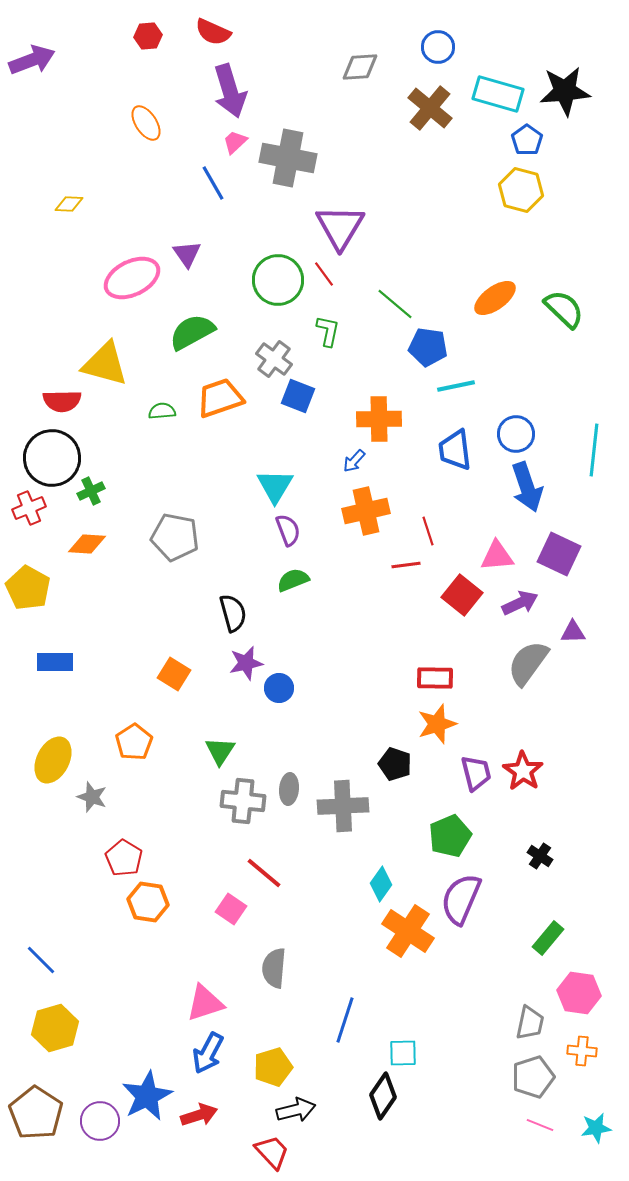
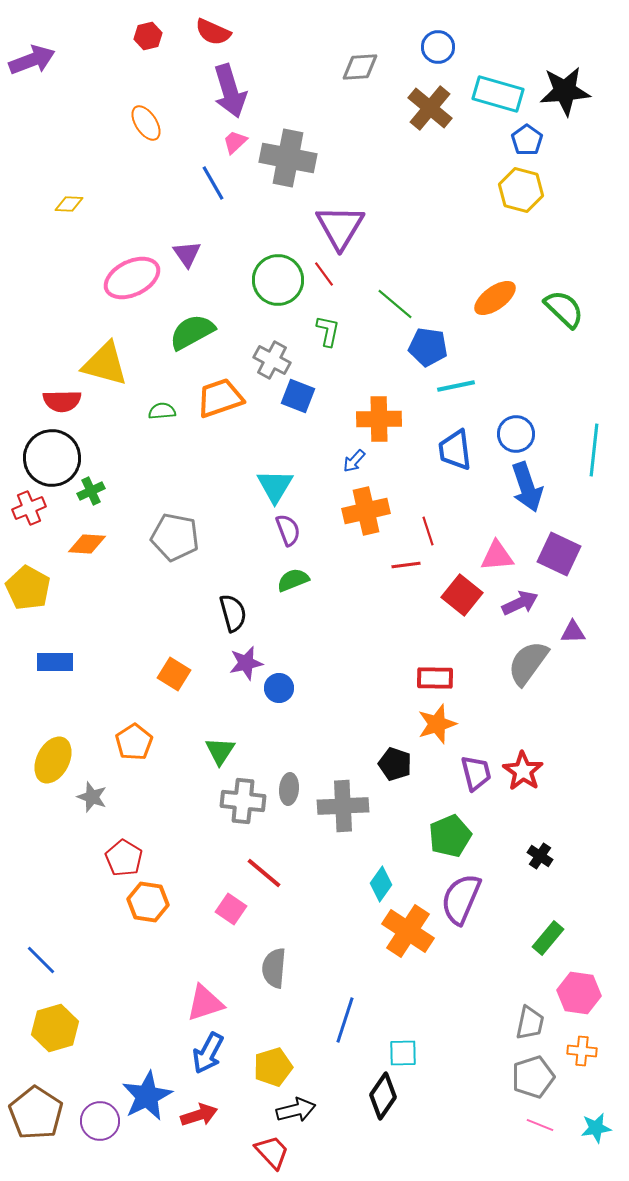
red hexagon at (148, 36): rotated 8 degrees counterclockwise
gray cross at (274, 359): moved 2 px left, 1 px down; rotated 9 degrees counterclockwise
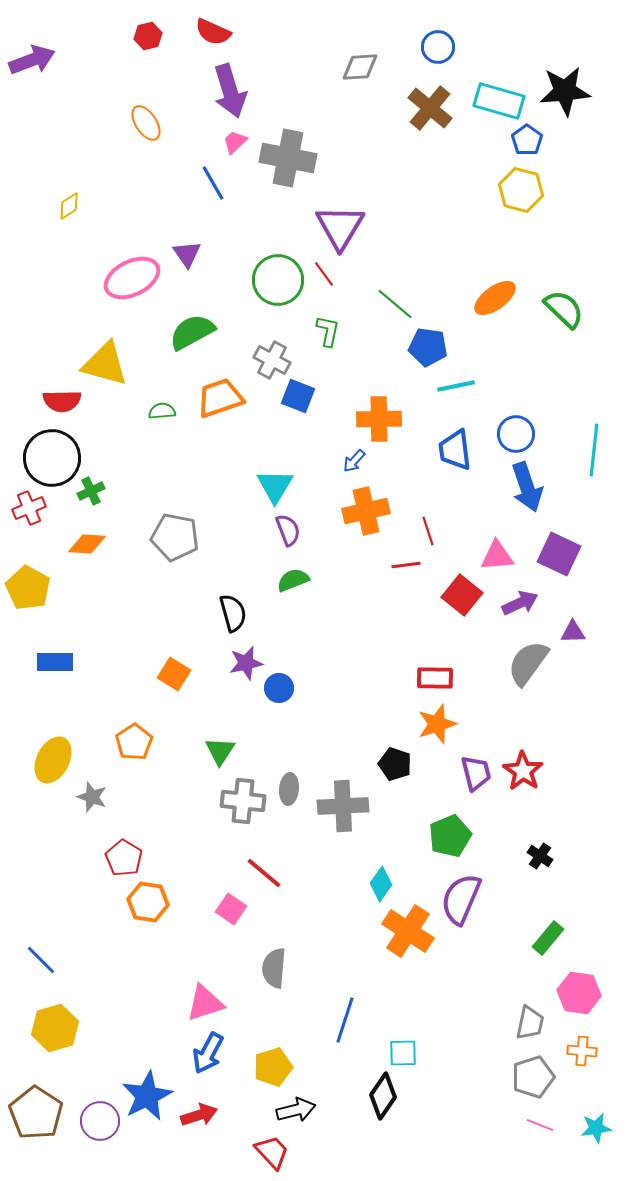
cyan rectangle at (498, 94): moved 1 px right, 7 px down
yellow diamond at (69, 204): moved 2 px down; rotated 36 degrees counterclockwise
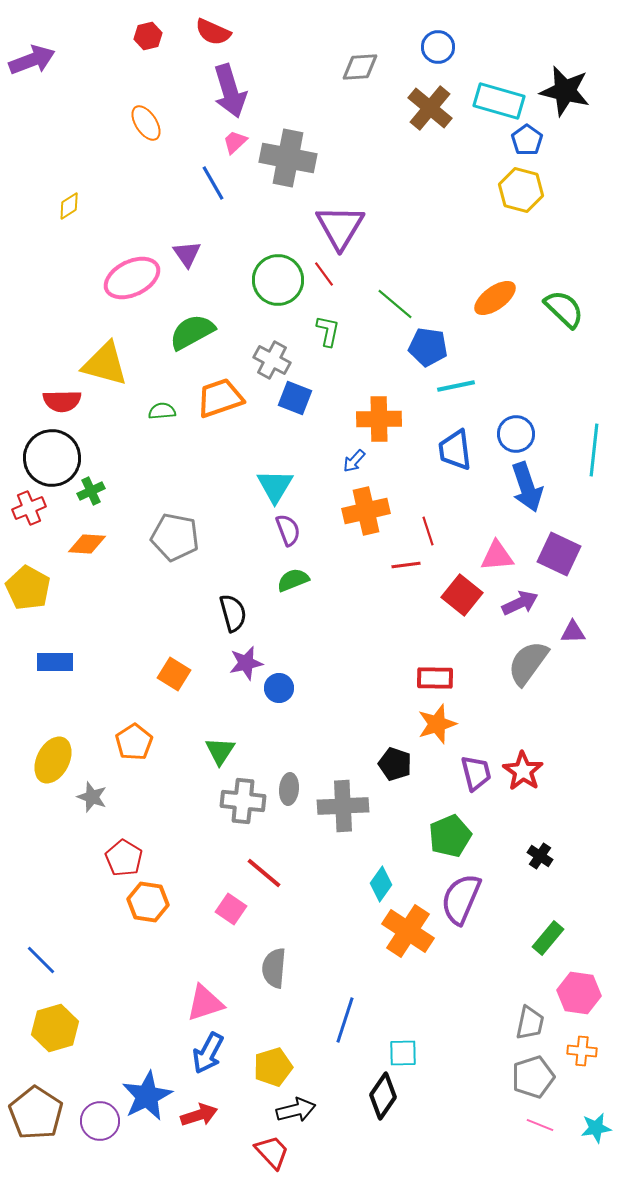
black star at (565, 91): rotated 18 degrees clockwise
blue square at (298, 396): moved 3 px left, 2 px down
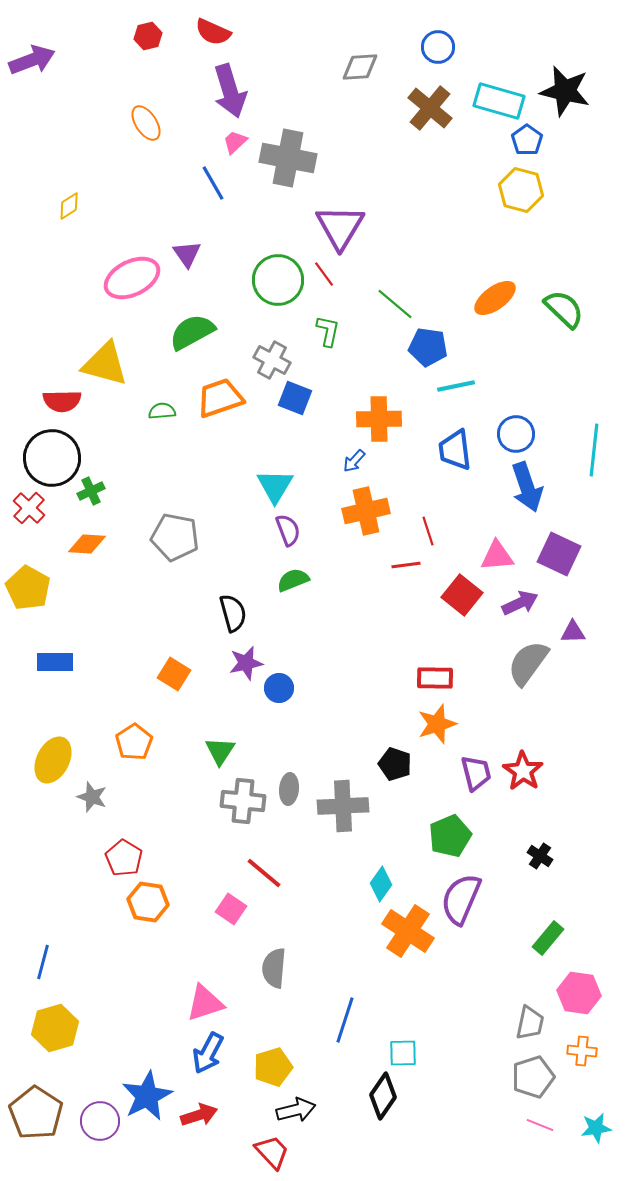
red cross at (29, 508): rotated 24 degrees counterclockwise
blue line at (41, 960): moved 2 px right, 2 px down; rotated 60 degrees clockwise
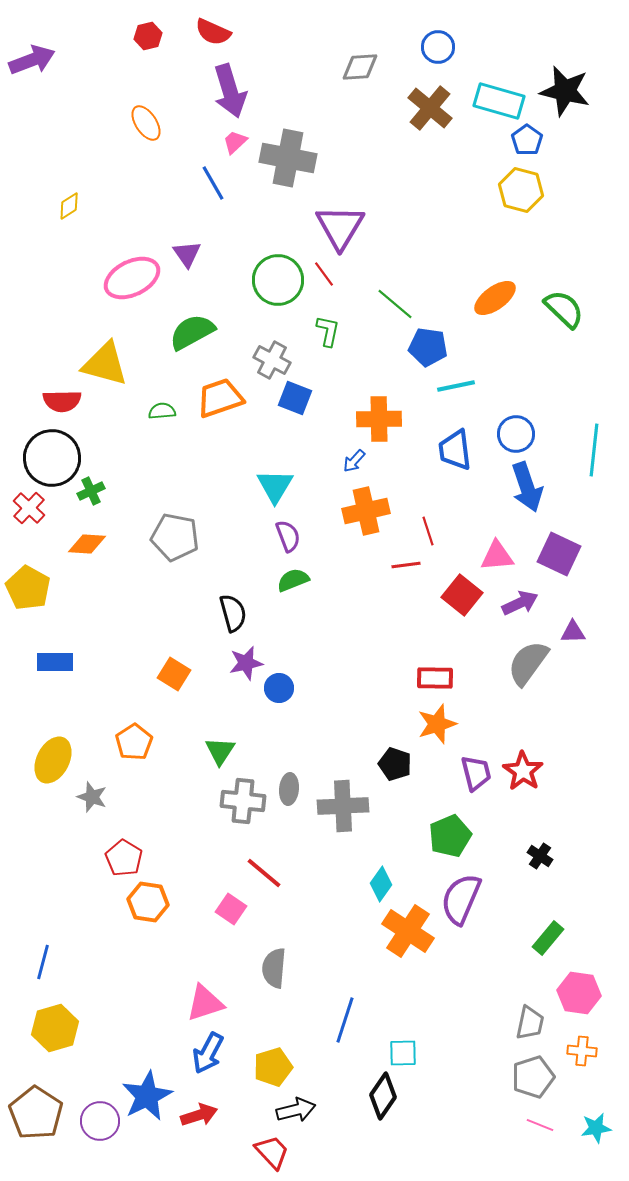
purple semicircle at (288, 530): moved 6 px down
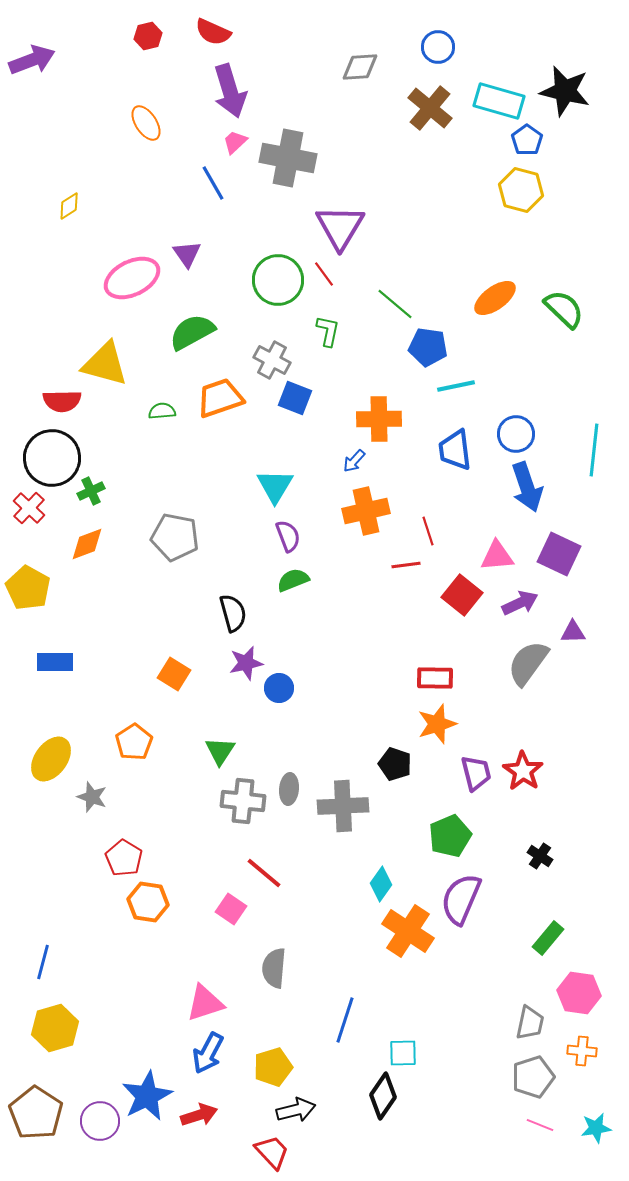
orange diamond at (87, 544): rotated 24 degrees counterclockwise
yellow ellipse at (53, 760): moved 2 px left, 1 px up; rotated 9 degrees clockwise
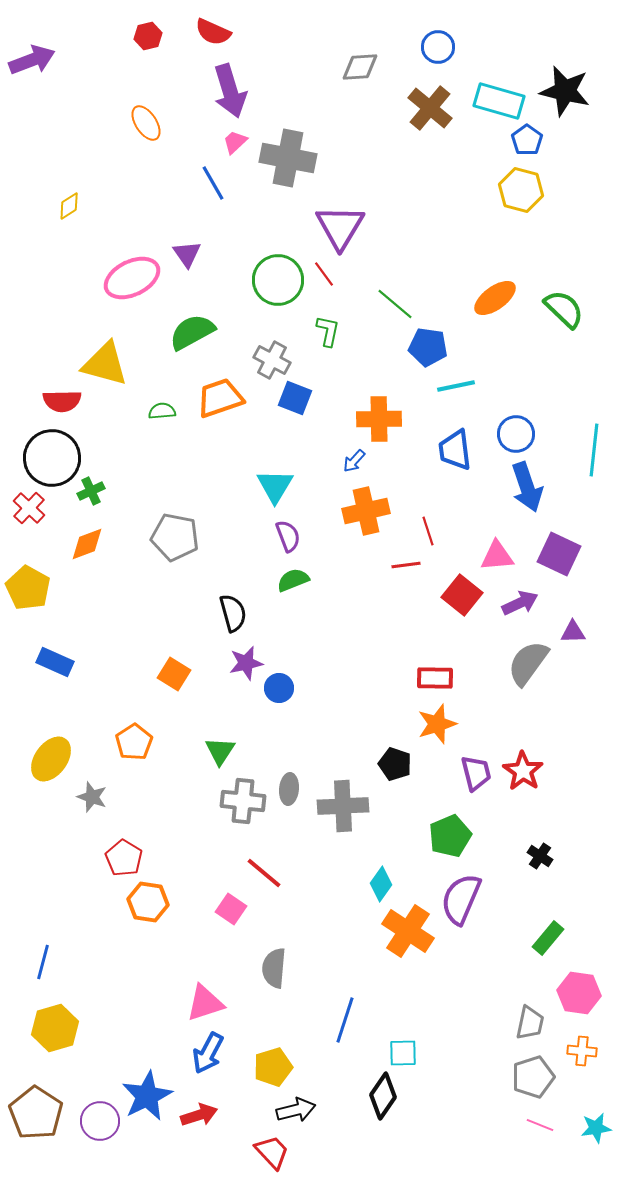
blue rectangle at (55, 662): rotated 24 degrees clockwise
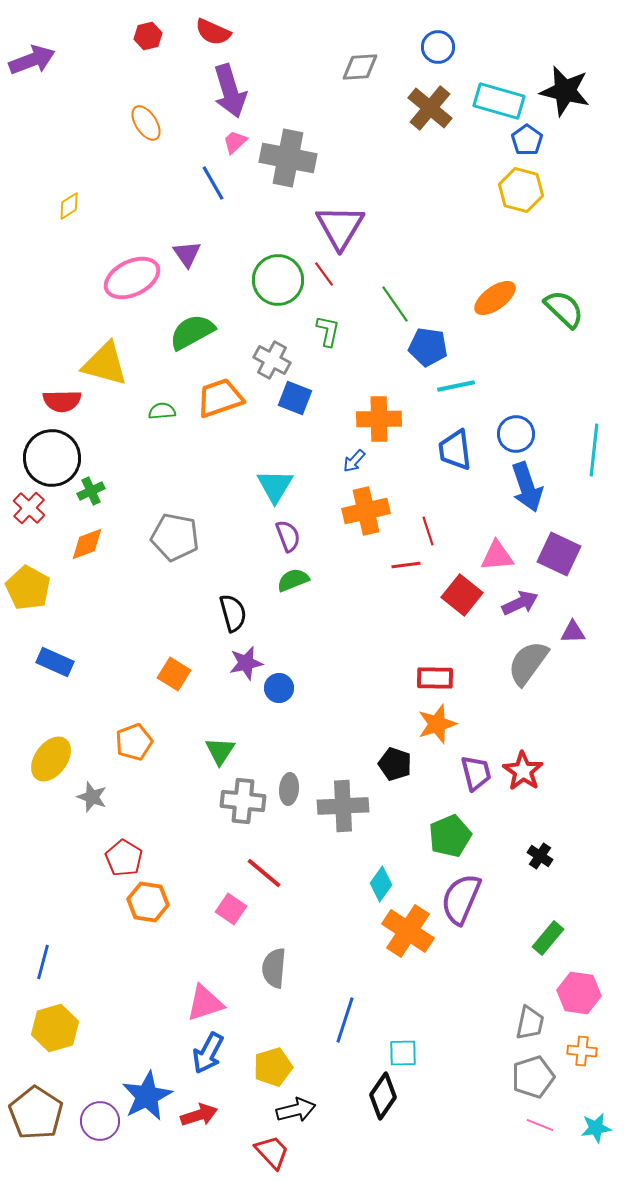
green line at (395, 304): rotated 15 degrees clockwise
orange pentagon at (134, 742): rotated 12 degrees clockwise
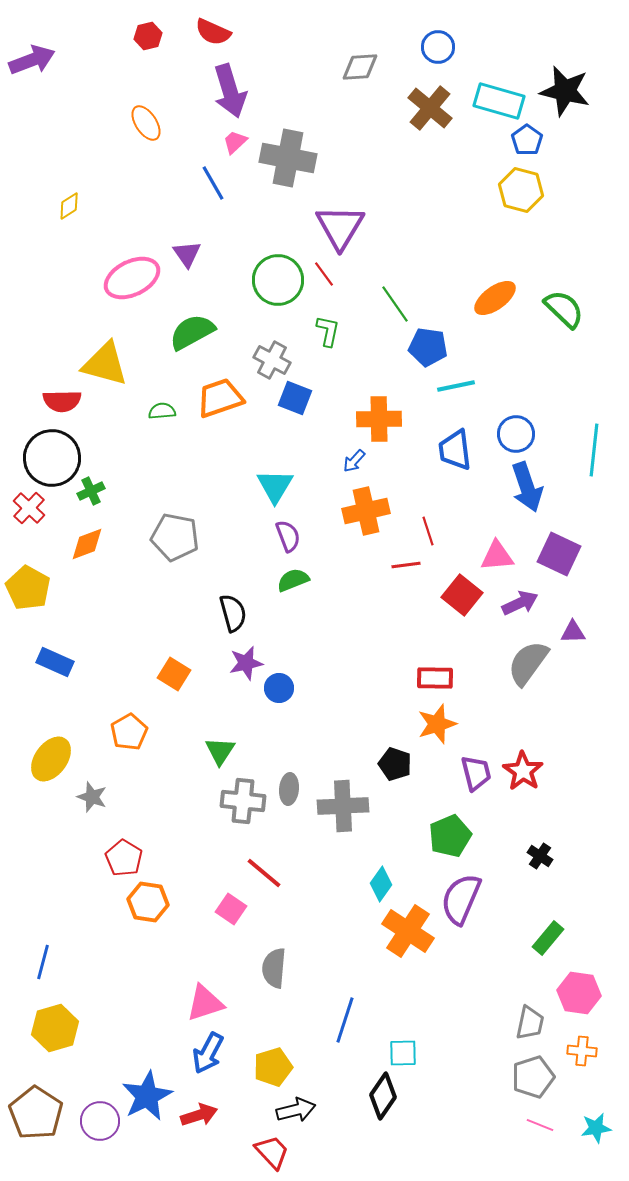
orange pentagon at (134, 742): moved 5 px left, 10 px up; rotated 9 degrees counterclockwise
